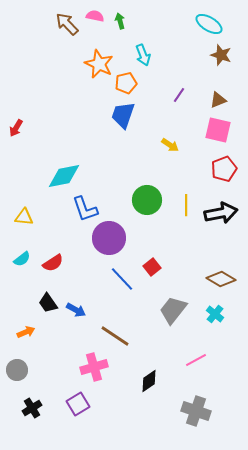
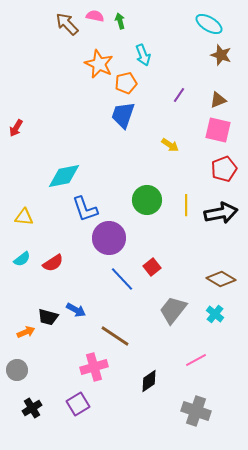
black trapezoid: moved 14 px down; rotated 40 degrees counterclockwise
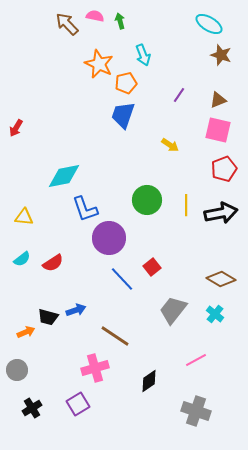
blue arrow: rotated 48 degrees counterclockwise
pink cross: moved 1 px right, 1 px down
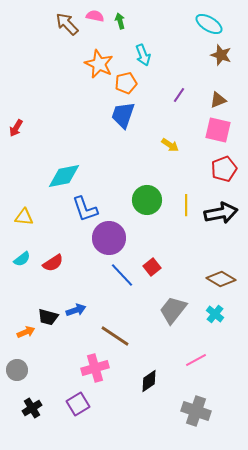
blue line: moved 4 px up
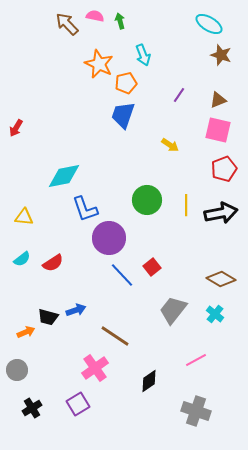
pink cross: rotated 20 degrees counterclockwise
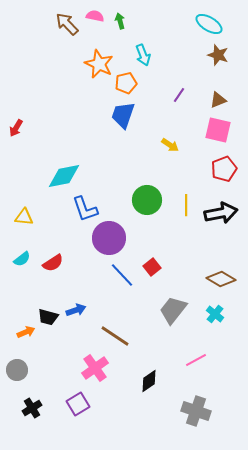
brown star: moved 3 px left
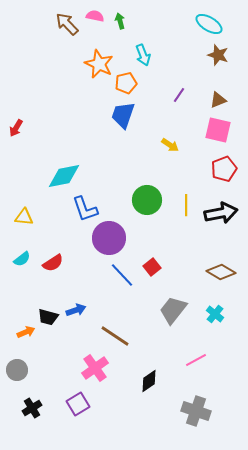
brown diamond: moved 7 px up
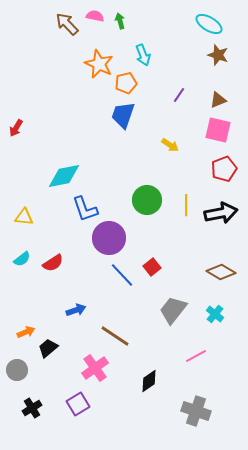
black trapezoid: moved 31 px down; rotated 125 degrees clockwise
pink line: moved 4 px up
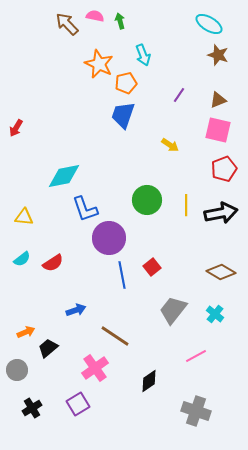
blue line: rotated 32 degrees clockwise
